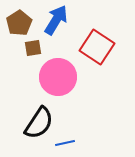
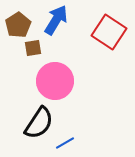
brown pentagon: moved 1 px left, 2 px down
red square: moved 12 px right, 15 px up
pink circle: moved 3 px left, 4 px down
blue line: rotated 18 degrees counterclockwise
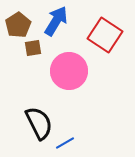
blue arrow: moved 1 px down
red square: moved 4 px left, 3 px down
pink circle: moved 14 px right, 10 px up
black semicircle: rotated 60 degrees counterclockwise
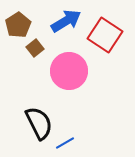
blue arrow: moved 10 px right; rotated 28 degrees clockwise
brown square: moved 2 px right; rotated 30 degrees counterclockwise
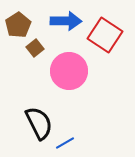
blue arrow: rotated 32 degrees clockwise
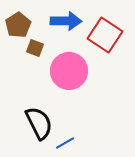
brown square: rotated 30 degrees counterclockwise
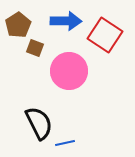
blue line: rotated 18 degrees clockwise
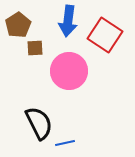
blue arrow: moved 2 px right; rotated 96 degrees clockwise
brown square: rotated 24 degrees counterclockwise
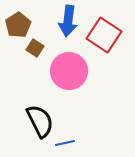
red square: moved 1 px left
brown square: rotated 36 degrees clockwise
black semicircle: moved 1 px right, 2 px up
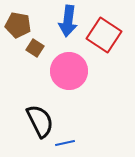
brown pentagon: rotated 30 degrees counterclockwise
